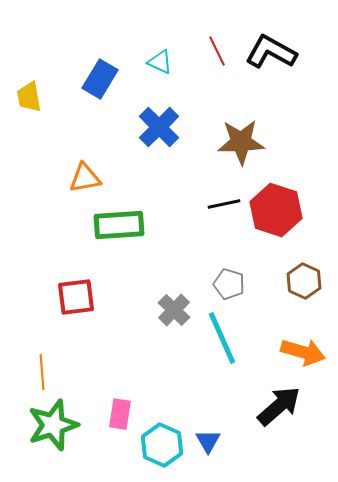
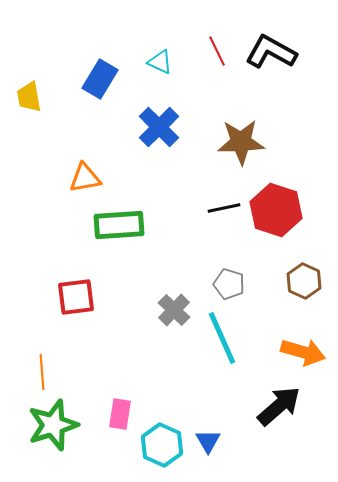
black line: moved 4 px down
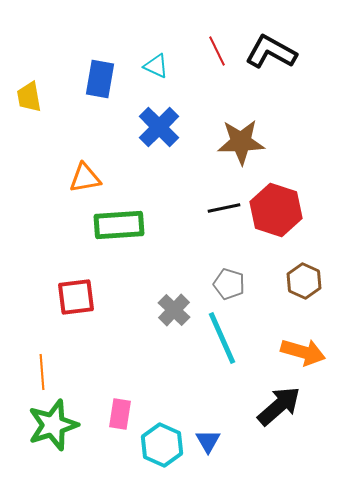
cyan triangle: moved 4 px left, 4 px down
blue rectangle: rotated 21 degrees counterclockwise
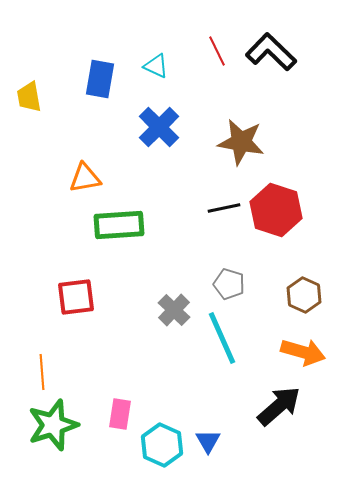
black L-shape: rotated 15 degrees clockwise
brown star: rotated 12 degrees clockwise
brown hexagon: moved 14 px down
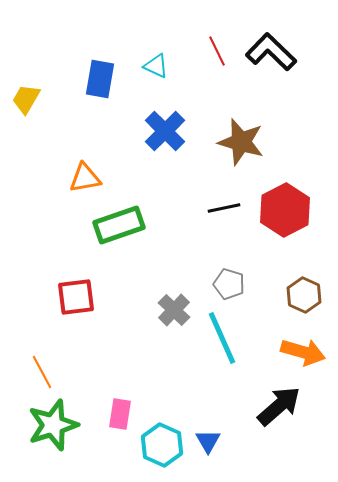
yellow trapezoid: moved 3 px left, 2 px down; rotated 40 degrees clockwise
blue cross: moved 6 px right, 4 px down
brown star: rotated 6 degrees clockwise
red hexagon: moved 9 px right; rotated 15 degrees clockwise
green rectangle: rotated 15 degrees counterclockwise
orange line: rotated 24 degrees counterclockwise
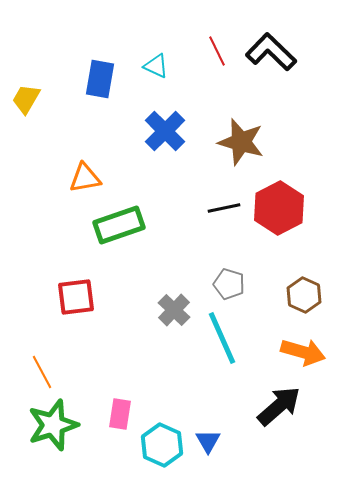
red hexagon: moved 6 px left, 2 px up
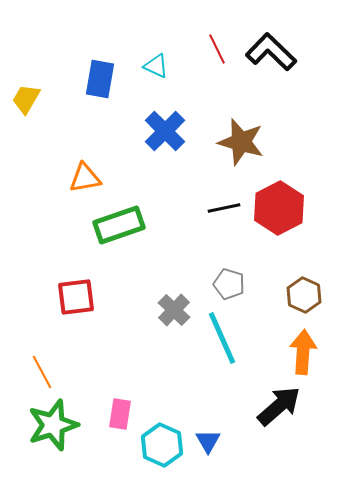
red line: moved 2 px up
orange arrow: rotated 102 degrees counterclockwise
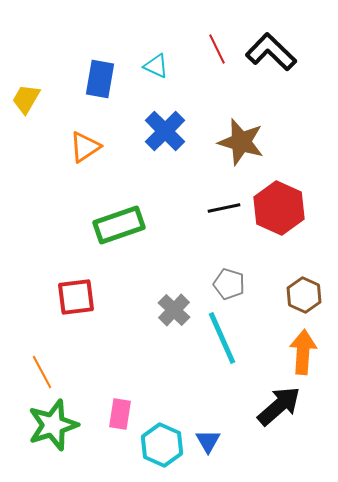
orange triangle: moved 31 px up; rotated 24 degrees counterclockwise
red hexagon: rotated 9 degrees counterclockwise
